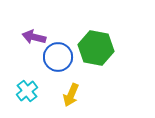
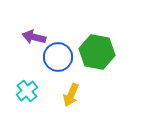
green hexagon: moved 1 px right, 4 px down
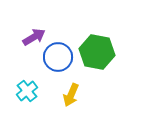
purple arrow: rotated 135 degrees clockwise
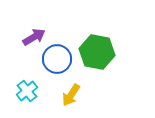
blue circle: moved 1 px left, 2 px down
yellow arrow: rotated 10 degrees clockwise
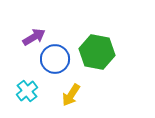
blue circle: moved 2 px left
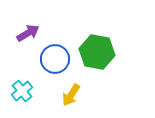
purple arrow: moved 6 px left, 4 px up
cyan cross: moved 5 px left
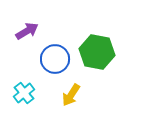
purple arrow: moved 1 px left, 2 px up
cyan cross: moved 2 px right, 2 px down
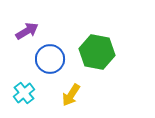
blue circle: moved 5 px left
